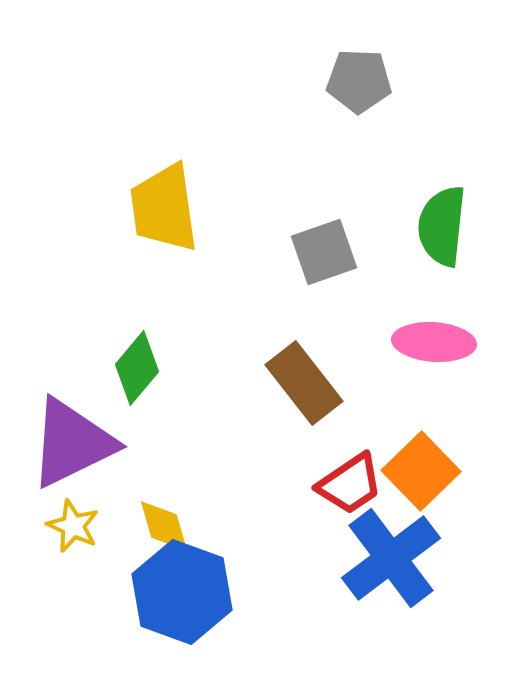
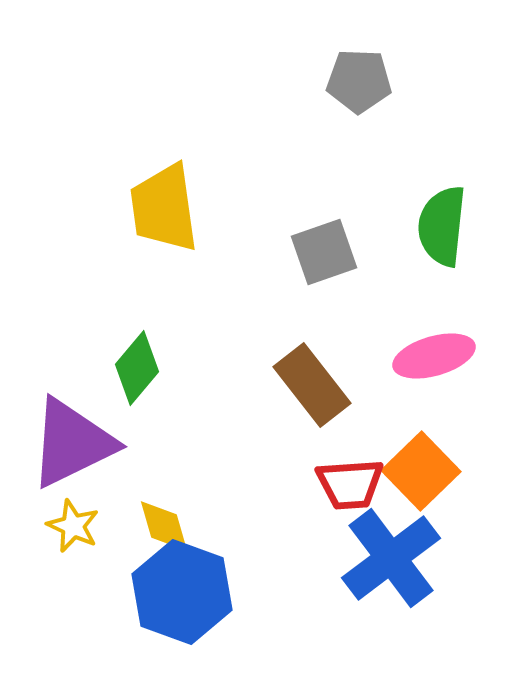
pink ellipse: moved 14 px down; rotated 20 degrees counterclockwise
brown rectangle: moved 8 px right, 2 px down
red trapezoid: rotated 30 degrees clockwise
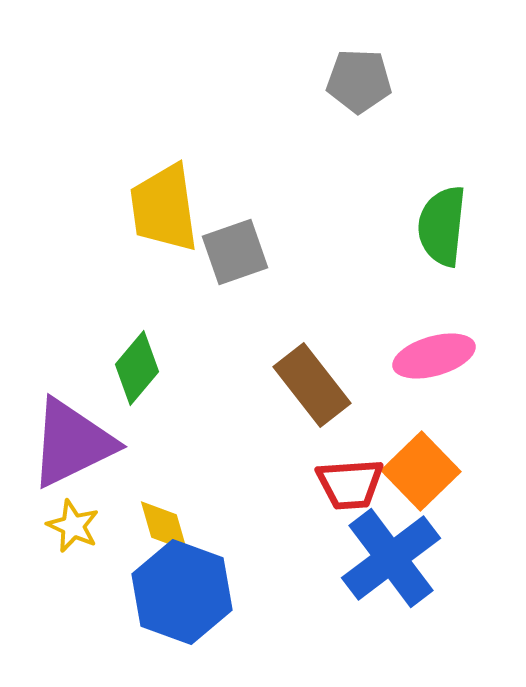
gray square: moved 89 px left
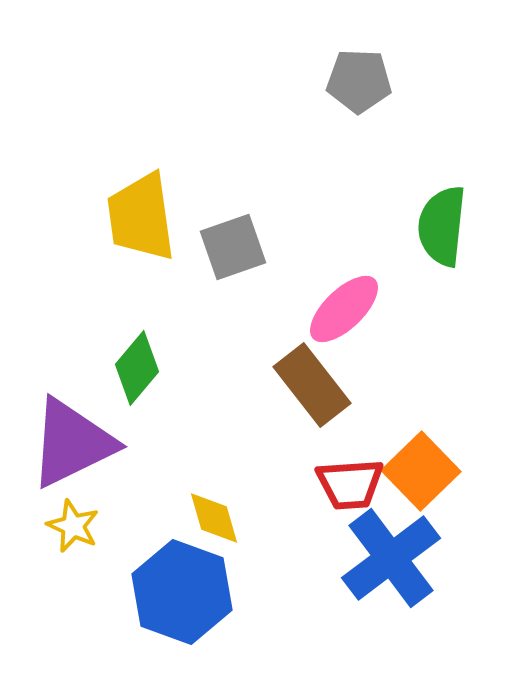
yellow trapezoid: moved 23 px left, 9 px down
gray square: moved 2 px left, 5 px up
pink ellipse: moved 90 px left, 47 px up; rotated 28 degrees counterclockwise
yellow diamond: moved 50 px right, 8 px up
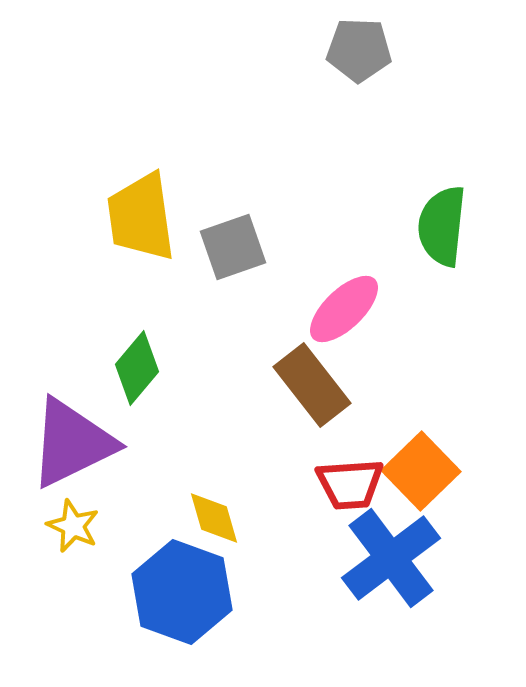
gray pentagon: moved 31 px up
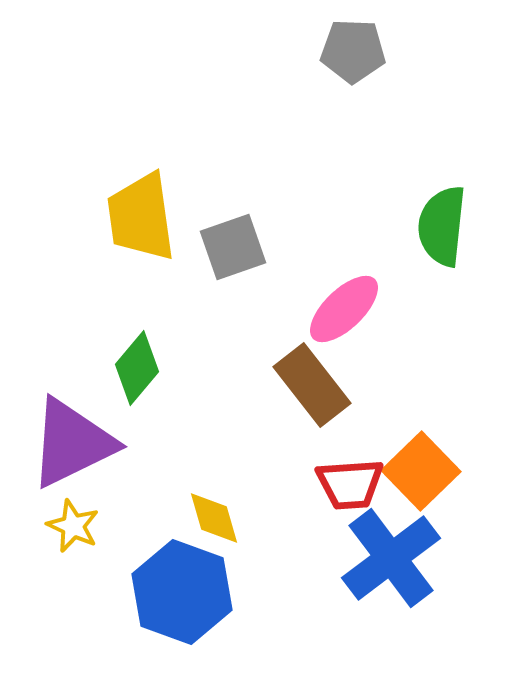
gray pentagon: moved 6 px left, 1 px down
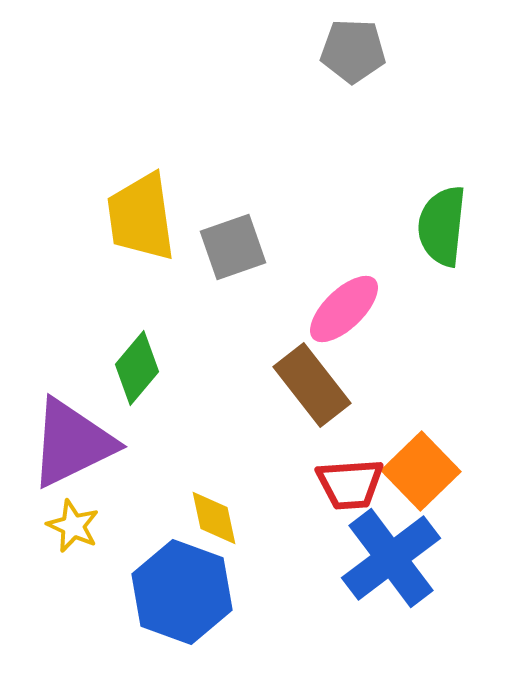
yellow diamond: rotated 4 degrees clockwise
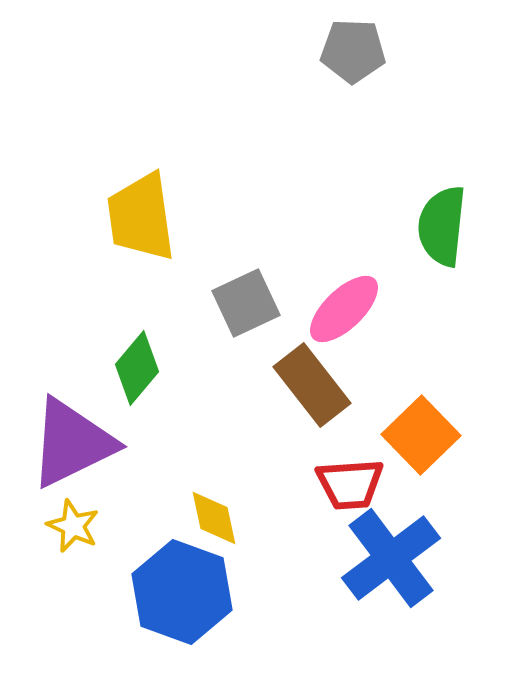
gray square: moved 13 px right, 56 px down; rotated 6 degrees counterclockwise
orange square: moved 36 px up
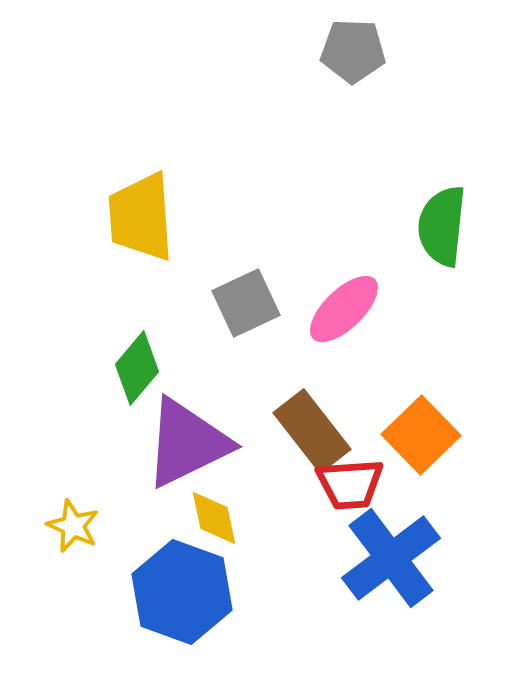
yellow trapezoid: rotated 4 degrees clockwise
brown rectangle: moved 46 px down
purple triangle: moved 115 px right
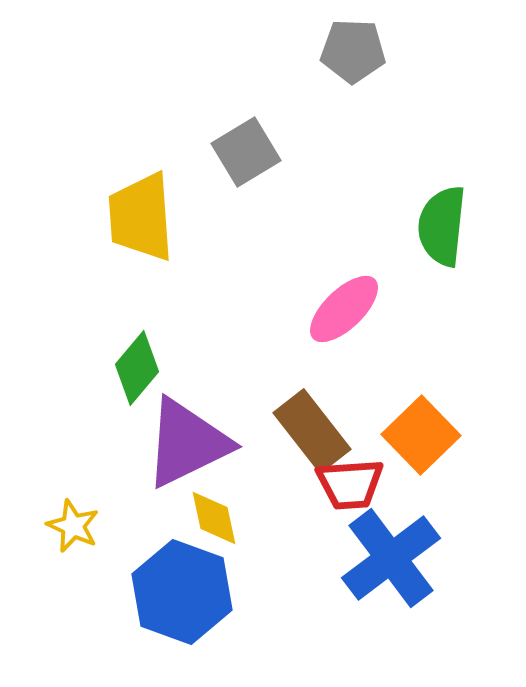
gray square: moved 151 px up; rotated 6 degrees counterclockwise
